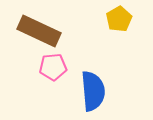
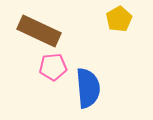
blue semicircle: moved 5 px left, 3 px up
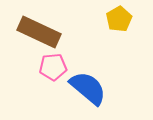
brown rectangle: moved 1 px down
blue semicircle: rotated 45 degrees counterclockwise
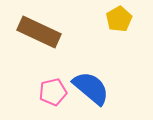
pink pentagon: moved 25 px down; rotated 8 degrees counterclockwise
blue semicircle: moved 3 px right
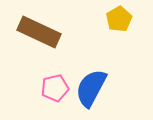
blue semicircle: rotated 102 degrees counterclockwise
pink pentagon: moved 2 px right, 4 px up
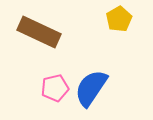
blue semicircle: rotated 6 degrees clockwise
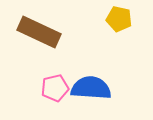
yellow pentagon: rotated 30 degrees counterclockwise
blue semicircle: rotated 60 degrees clockwise
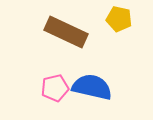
brown rectangle: moved 27 px right
blue semicircle: moved 1 px right, 1 px up; rotated 9 degrees clockwise
